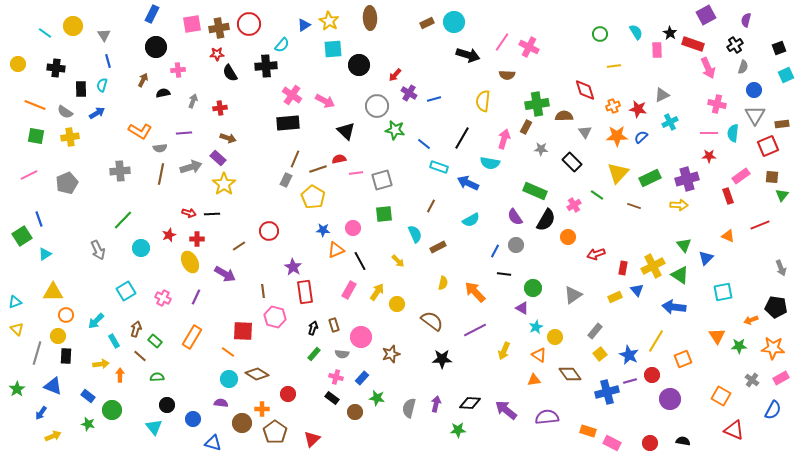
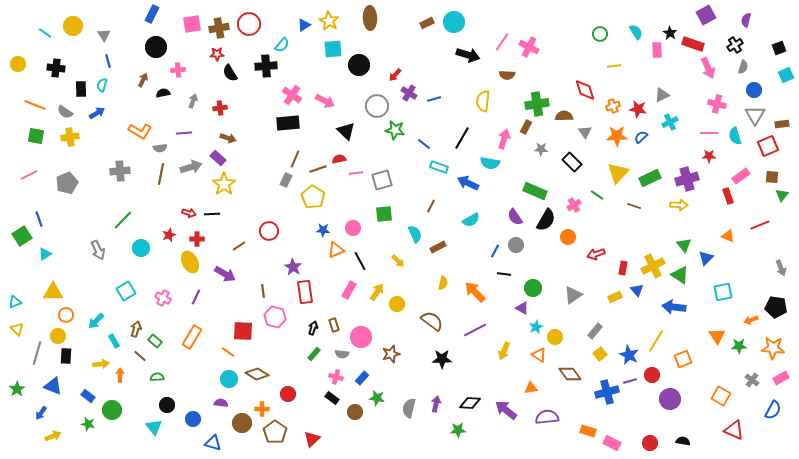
cyan semicircle at (733, 133): moved 2 px right, 3 px down; rotated 24 degrees counterclockwise
orange triangle at (534, 380): moved 3 px left, 8 px down
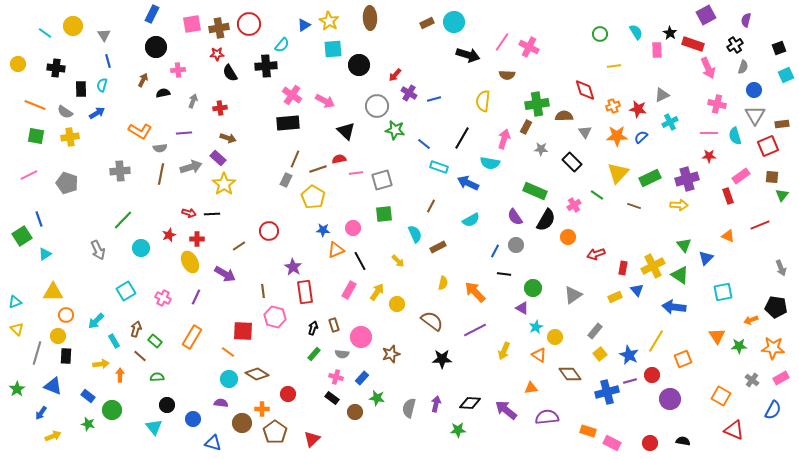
gray pentagon at (67, 183): rotated 30 degrees counterclockwise
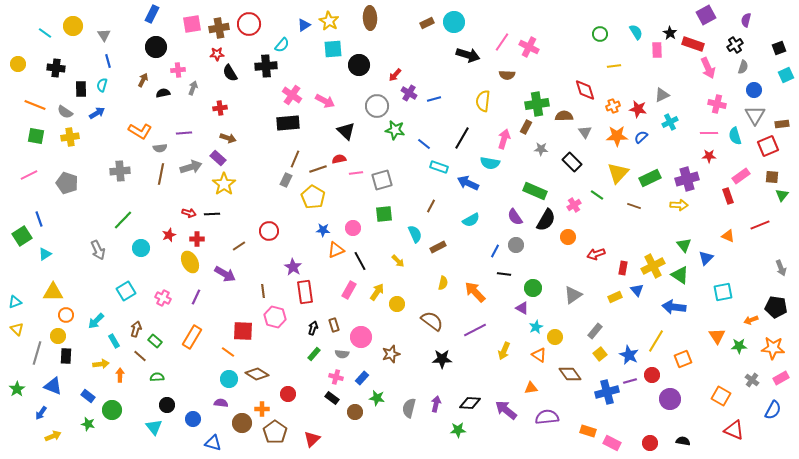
gray arrow at (193, 101): moved 13 px up
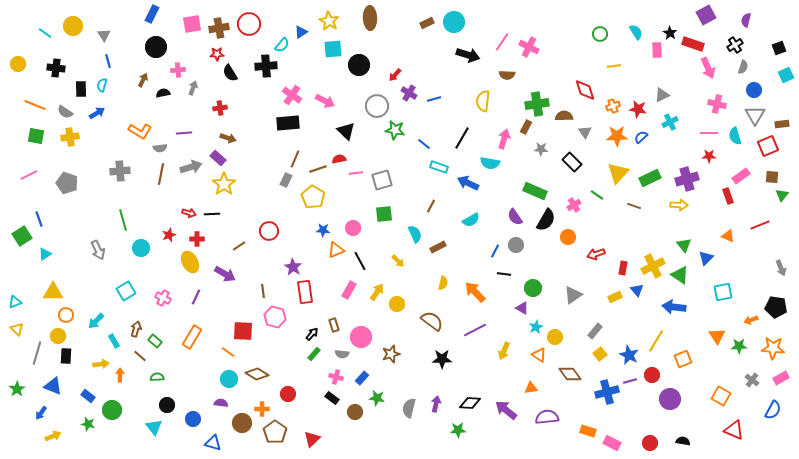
blue triangle at (304, 25): moved 3 px left, 7 px down
green line at (123, 220): rotated 60 degrees counterclockwise
black arrow at (313, 328): moved 1 px left, 6 px down; rotated 24 degrees clockwise
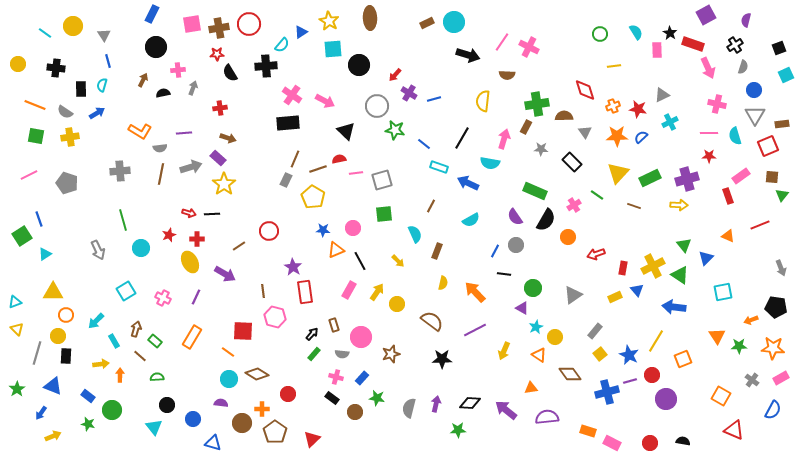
brown rectangle at (438, 247): moved 1 px left, 4 px down; rotated 42 degrees counterclockwise
purple circle at (670, 399): moved 4 px left
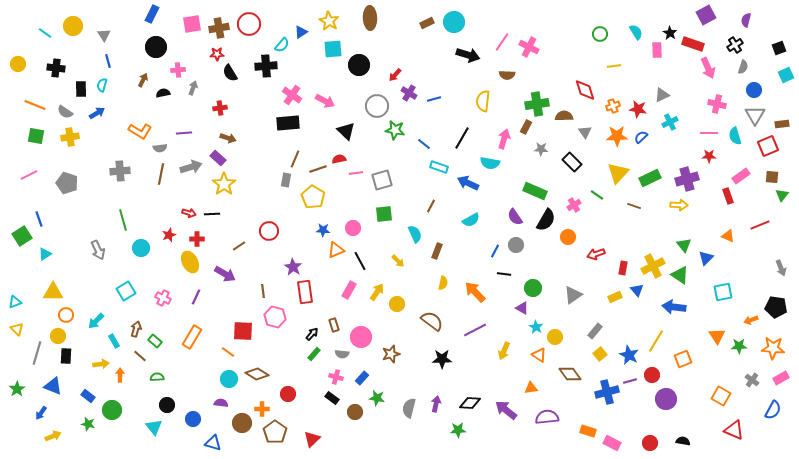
gray rectangle at (286, 180): rotated 16 degrees counterclockwise
cyan star at (536, 327): rotated 16 degrees counterclockwise
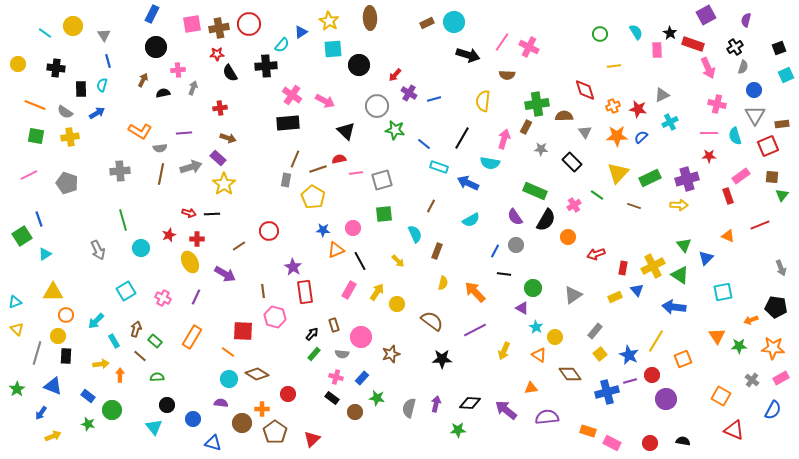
black cross at (735, 45): moved 2 px down
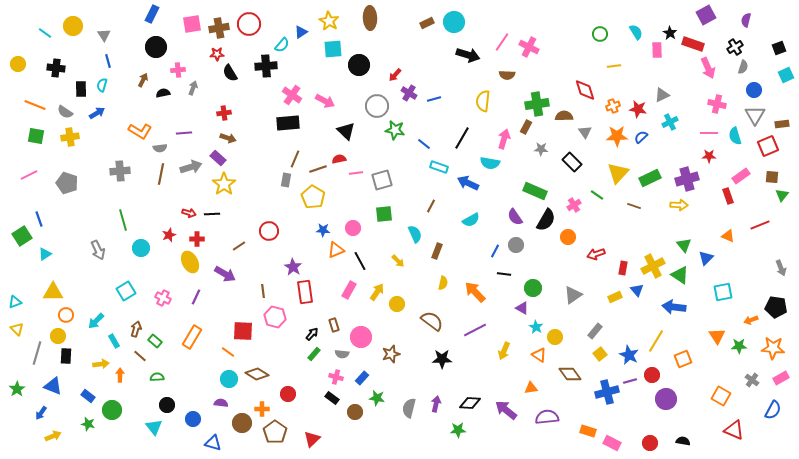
red cross at (220, 108): moved 4 px right, 5 px down
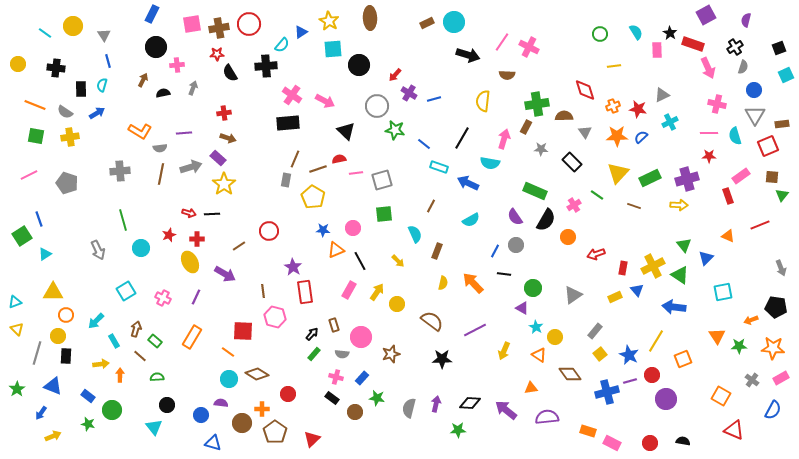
pink cross at (178, 70): moved 1 px left, 5 px up
orange arrow at (475, 292): moved 2 px left, 9 px up
blue circle at (193, 419): moved 8 px right, 4 px up
